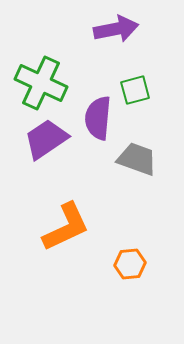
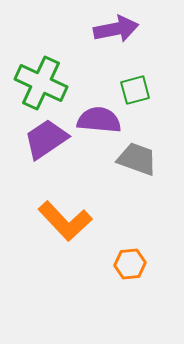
purple semicircle: moved 1 px right, 2 px down; rotated 90 degrees clockwise
orange L-shape: moved 1 px left, 6 px up; rotated 72 degrees clockwise
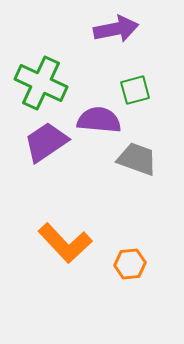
purple trapezoid: moved 3 px down
orange L-shape: moved 22 px down
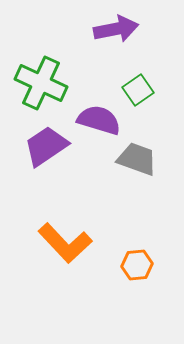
green square: moved 3 px right; rotated 20 degrees counterclockwise
purple semicircle: rotated 12 degrees clockwise
purple trapezoid: moved 4 px down
orange hexagon: moved 7 px right, 1 px down
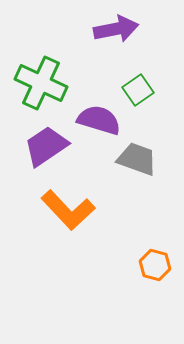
orange L-shape: moved 3 px right, 33 px up
orange hexagon: moved 18 px right; rotated 20 degrees clockwise
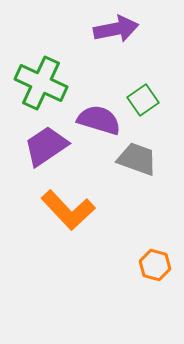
green square: moved 5 px right, 10 px down
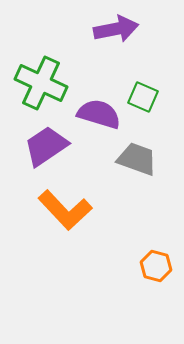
green square: moved 3 px up; rotated 32 degrees counterclockwise
purple semicircle: moved 6 px up
orange L-shape: moved 3 px left
orange hexagon: moved 1 px right, 1 px down
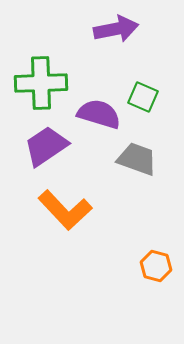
green cross: rotated 27 degrees counterclockwise
